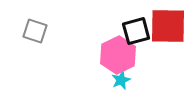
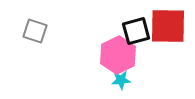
cyan star: rotated 18 degrees clockwise
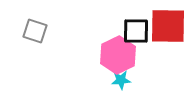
black square: rotated 16 degrees clockwise
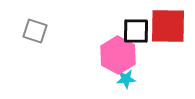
pink hexagon: rotated 6 degrees counterclockwise
cyan star: moved 5 px right, 1 px up
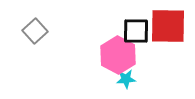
gray square: rotated 30 degrees clockwise
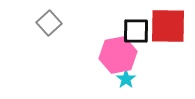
gray square: moved 14 px right, 8 px up
pink hexagon: rotated 21 degrees clockwise
cyan star: rotated 30 degrees counterclockwise
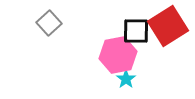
red square: rotated 33 degrees counterclockwise
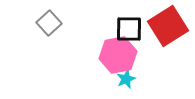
black square: moved 7 px left, 2 px up
cyan star: rotated 12 degrees clockwise
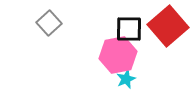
red square: rotated 9 degrees counterclockwise
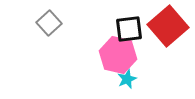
black square: rotated 8 degrees counterclockwise
pink hexagon: rotated 24 degrees clockwise
cyan star: moved 1 px right
